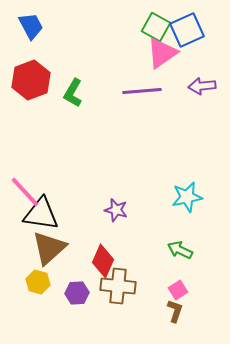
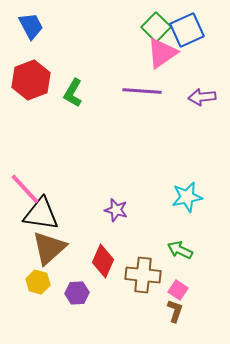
green square: rotated 16 degrees clockwise
purple arrow: moved 11 px down
purple line: rotated 9 degrees clockwise
pink line: moved 3 px up
brown cross: moved 25 px right, 11 px up
pink square: rotated 24 degrees counterclockwise
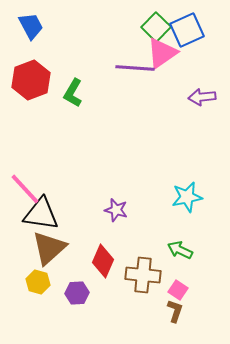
purple line: moved 7 px left, 23 px up
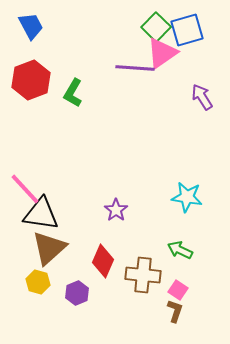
blue square: rotated 8 degrees clockwise
purple arrow: rotated 64 degrees clockwise
cyan star: rotated 20 degrees clockwise
purple star: rotated 20 degrees clockwise
purple hexagon: rotated 20 degrees counterclockwise
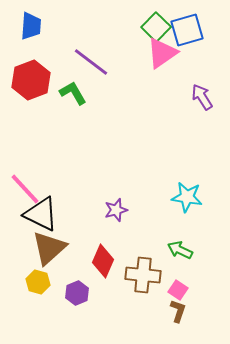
blue trapezoid: rotated 32 degrees clockwise
purple line: moved 44 px left, 6 px up; rotated 33 degrees clockwise
green L-shape: rotated 120 degrees clockwise
purple star: rotated 20 degrees clockwise
black triangle: rotated 18 degrees clockwise
brown L-shape: moved 3 px right
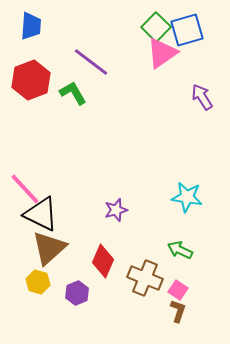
brown cross: moved 2 px right, 3 px down; rotated 16 degrees clockwise
